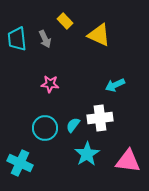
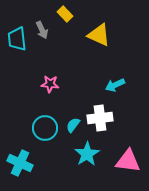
yellow rectangle: moved 7 px up
gray arrow: moved 3 px left, 9 px up
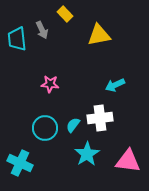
yellow triangle: rotated 35 degrees counterclockwise
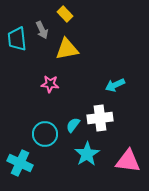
yellow triangle: moved 32 px left, 14 px down
cyan circle: moved 6 px down
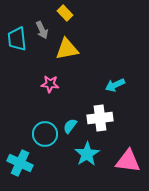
yellow rectangle: moved 1 px up
cyan semicircle: moved 3 px left, 1 px down
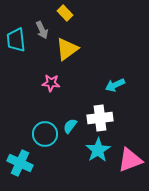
cyan trapezoid: moved 1 px left, 1 px down
yellow triangle: rotated 25 degrees counterclockwise
pink star: moved 1 px right, 1 px up
cyan star: moved 11 px right, 4 px up
pink triangle: moved 2 px right, 1 px up; rotated 28 degrees counterclockwise
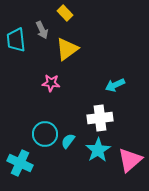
cyan semicircle: moved 2 px left, 15 px down
pink triangle: rotated 20 degrees counterclockwise
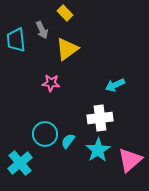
cyan cross: rotated 25 degrees clockwise
